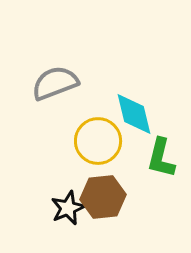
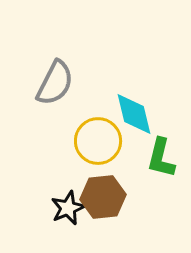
gray semicircle: rotated 138 degrees clockwise
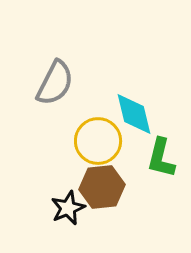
brown hexagon: moved 1 px left, 10 px up
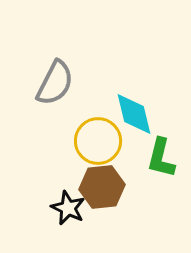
black star: rotated 24 degrees counterclockwise
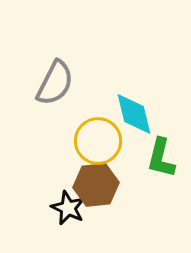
brown hexagon: moved 6 px left, 2 px up
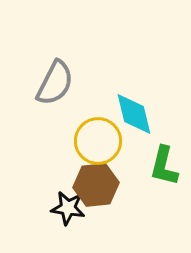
green L-shape: moved 3 px right, 8 px down
black star: rotated 16 degrees counterclockwise
